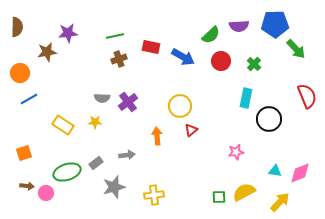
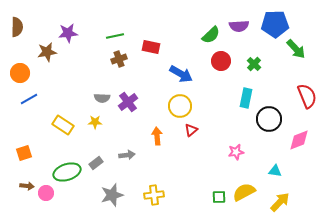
blue arrow: moved 2 px left, 17 px down
pink diamond: moved 1 px left, 33 px up
gray star: moved 2 px left, 8 px down
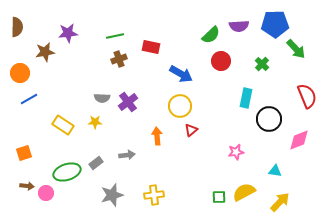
brown star: moved 2 px left
green cross: moved 8 px right
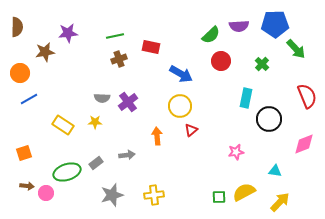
pink diamond: moved 5 px right, 4 px down
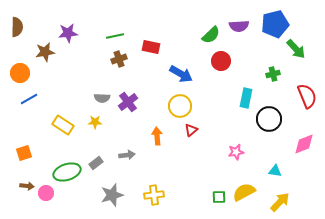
blue pentagon: rotated 12 degrees counterclockwise
green cross: moved 11 px right, 10 px down; rotated 32 degrees clockwise
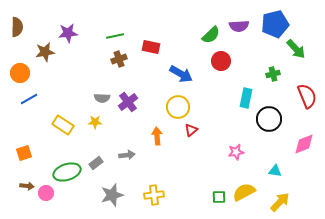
yellow circle: moved 2 px left, 1 px down
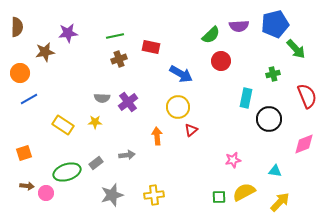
pink star: moved 3 px left, 8 px down
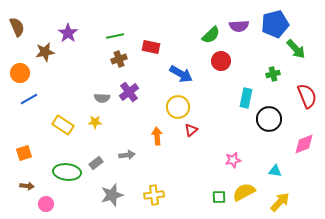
brown semicircle: rotated 24 degrees counterclockwise
purple star: rotated 30 degrees counterclockwise
purple cross: moved 1 px right, 10 px up
green ellipse: rotated 24 degrees clockwise
pink circle: moved 11 px down
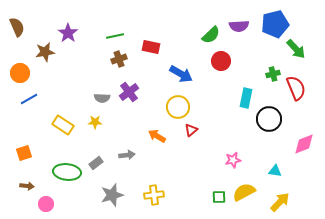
red semicircle: moved 11 px left, 8 px up
orange arrow: rotated 54 degrees counterclockwise
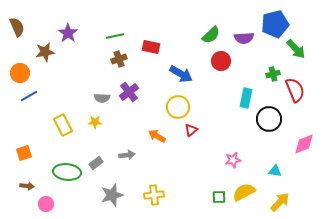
purple semicircle: moved 5 px right, 12 px down
red semicircle: moved 1 px left, 2 px down
blue line: moved 3 px up
yellow rectangle: rotated 30 degrees clockwise
